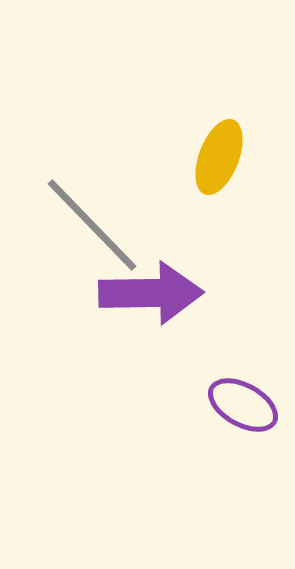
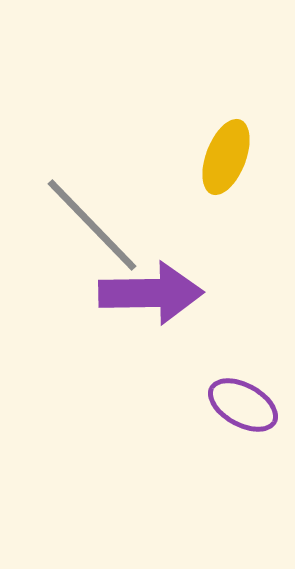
yellow ellipse: moved 7 px right
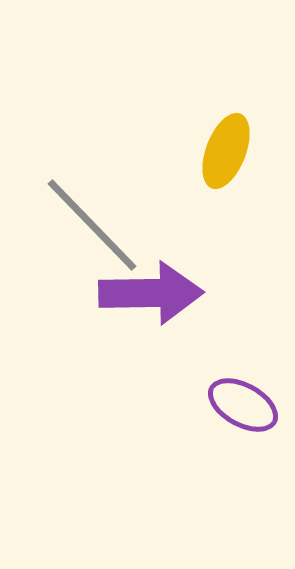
yellow ellipse: moved 6 px up
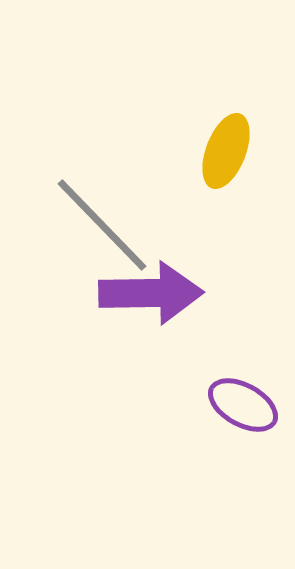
gray line: moved 10 px right
